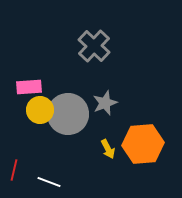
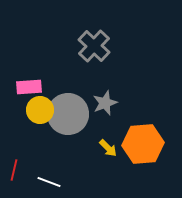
yellow arrow: moved 1 px up; rotated 18 degrees counterclockwise
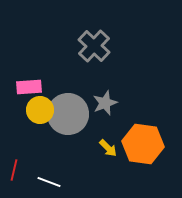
orange hexagon: rotated 12 degrees clockwise
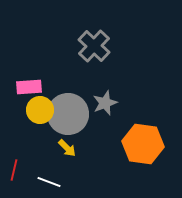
yellow arrow: moved 41 px left
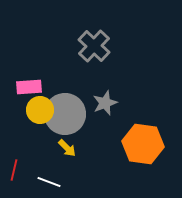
gray circle: moved 3 px left
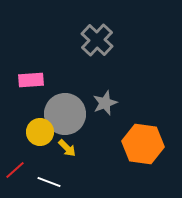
gray cross: moved 3 px right, 6 px up
pink rectangle: moved 2 px right, 7 px up
yellow circle: moved 22 px down
red line: moved 1 px right; rotated 35 degrees clockwise
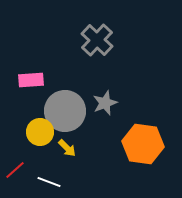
gray circle: moved 3 px up
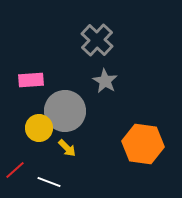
gray star: moved 22 px up; rotated 20 degrees counterclockwise
yellow circle: moved 1 px left, 4 px up
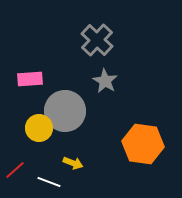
pink rectangle: moved 1 px left, 1 px up
yellow arrow: moved 6 px right, 15 px down; rotated 24 degrees counterclockwise
